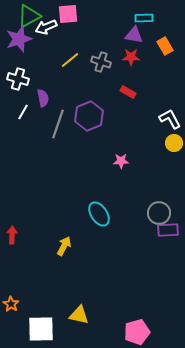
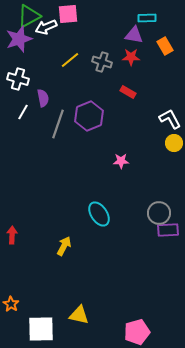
cyan rectangle: moved 3 px right
gray cross: moved 1 px right
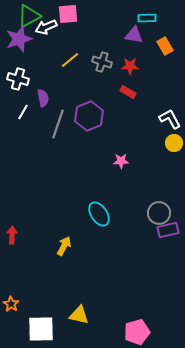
red star: moved 1 px left, 9 px down
purple rectangle: rotated 10 degrees counterclockwise
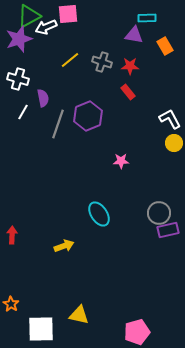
red rectangle: rotated 21 degrees clockwise
purple hexagon: moved 1 px left
yellow arrow: rotated 42 degrees clockwise
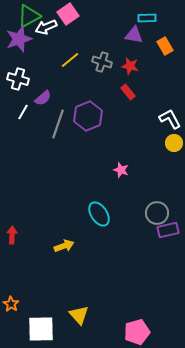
pink square: rotated 30 degrees counterclockwise
red star: rotated 12 degrees clockwise
purple semicircle: rotated 60 degrees clockwise
pink star: moved 9 px down; rotated 21 degrees clockwise
gray circle: moved 2 px left
yellow triangle: rotated 35 degrees clockwise
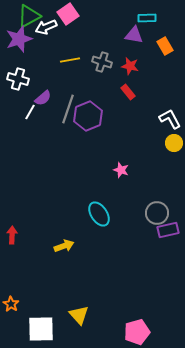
yellow line: rotated 30 degrees clockwise
white line: moved 7 px right
gray line: moved 10 px right, 15 px up
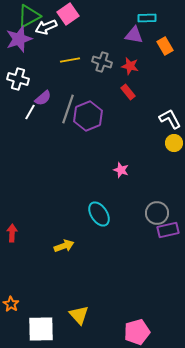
red arrow: moved 2 px up
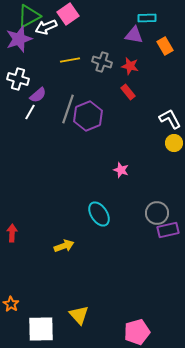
purple semicircle: moved 5 px left, 3 px up
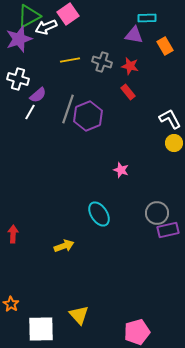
red arrow: moved 1 px right, 1 px down
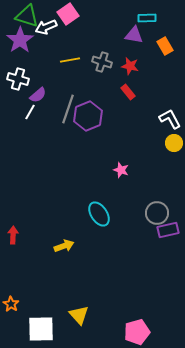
green triangle: moved 2 px left; rotated 45 degrees clockwise
purple star: moved 1 px right, 1 px down; rotated 16 degrees counterclockwise
red arrow: moved 1 px down
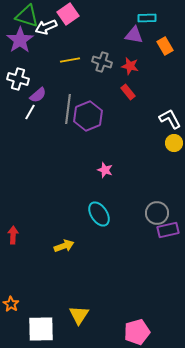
gray line: rotated 12 degrees counterclockwise
pink star: moved 16 px left
yellow triangle: rotated 15 degrees clockwise
